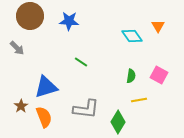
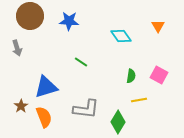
cyan diamond: moved 11 px left
gray arrow: rotated 28 degrees clockwise
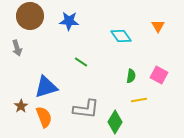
green diamond: moved 3 px left
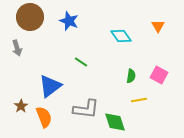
brown circle: moved 1 px down
blue star: rotated 18 degrees clockwise
blue triangle: moved 4 px right, 1 px up; rotated 20 degrees counterclockwise
green diamond: rotated 50 degrees counterclockwise
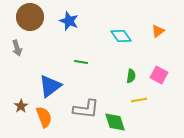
orange triangle: moved 5 px down; rotated 24 degrees clockwise
green line: rotated 24 degrees counterclockwise
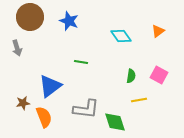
brown star: moved 2 px right, 3 px up; rotated 24 degrees clockwise
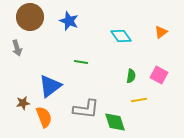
orange triangle: moved 3 px right, 1 px down
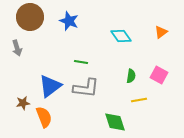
gray L-shape: moved 21 px up
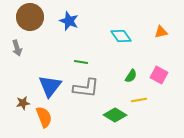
orange triangle: rotated 24 degrees clockwise
green semicircle: rotated 24 degrees clockwise
blue triangle: rotated 15 degrees counterclockwise
green diamond: moved 7 px up; rotated 40 degrees counterclockwise
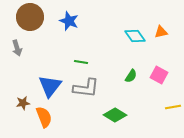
cyan diamond: moved 14 px right
yellow line: moved 34 px right, 7 px down
